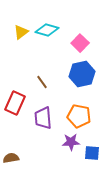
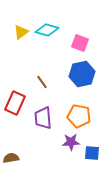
pink square: rotated 24 degrees counterclockwise
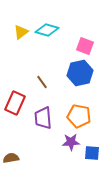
pink square: moved 5 px right, 3 px down
blue hexagon: moved 2 px left, 1 px up
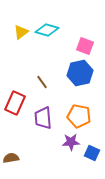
blue square: rotated 21 degrees clockwise
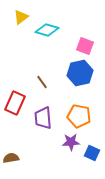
yellow triangle: moved 15 px up
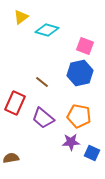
brown line: rotated 16 degrees counterclockwise
purple trapezoid: rotated 45 degrees counterclockwise
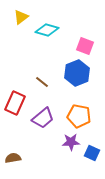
blue hexagon: moved 3 px left; rotated 10 degrees counterclockwise
purple trapezoid: rotated 80 degrees counterclockwise
brown semicircle: moved 2 px right
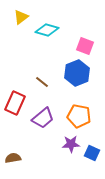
purple star: moved 2 px down
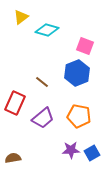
purple star: moved 6 px down
blue square: rotated 35 degrees clockwise
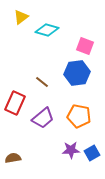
blue hexagon: rotated 15 degrees clockwise
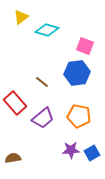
red rectangle: rotated 65 degrees counterclockwise
